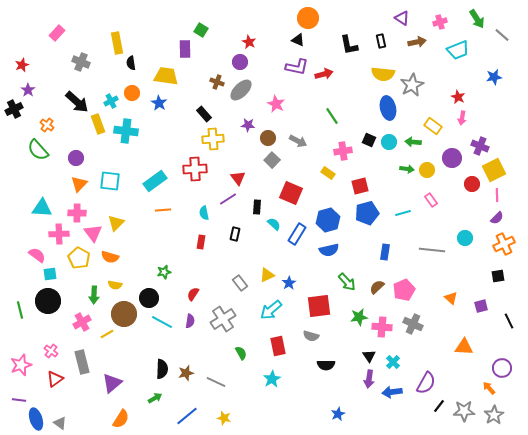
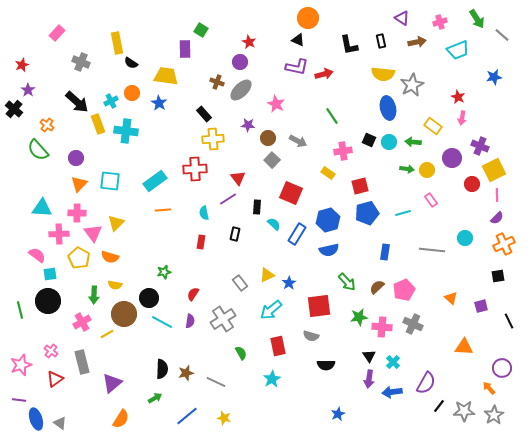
black semicircle at (131, 63): rotated 48 degrees counterclockwise
black cross at (14, 109): rotated 24 degrees counterclockwise
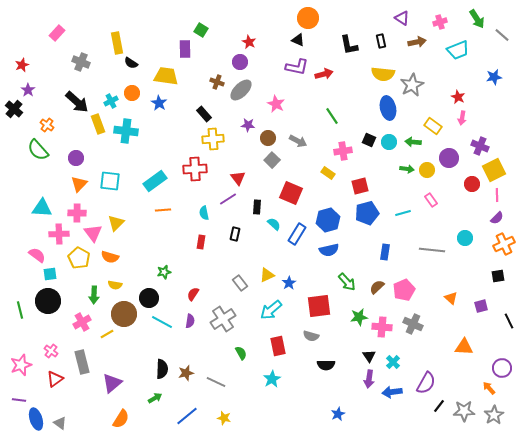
purple circle at (452, 158): moved 3 px left
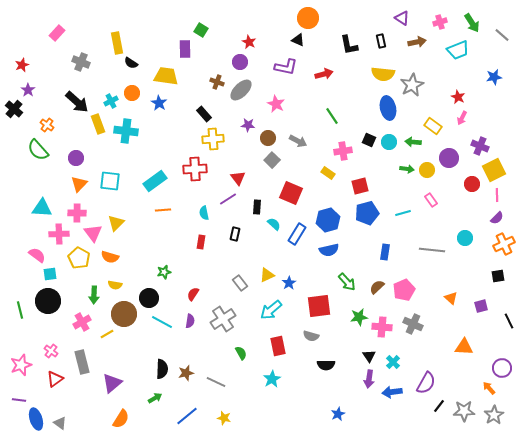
green arrow at (477, 19): moved 5 px left, 4 px down
purple L-shape at (297, 67): moved 11 px left
pink arrow at (462, 118): rotated 16 degrees clockwise
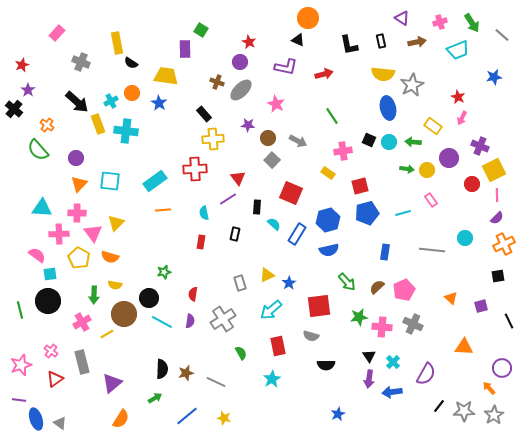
gray rectangle at (240, 283): rotated 21 degrees clockwise
red semicircle at (193, 294): rotated 24 degrees counterclockwise
purple semicircle at (426, 383): moved 9 px up
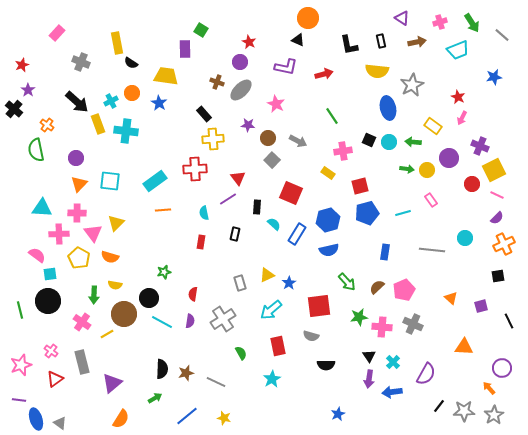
yellow semicircle at (383, 74): moved 6 px left, 3 px up
green semicircle at (38, 150): moved 2 px left; rotated 30 degrees clockwise
pink line at (497, 195): rotated 64 degrees counterclockwise
pink cross at (82, 322): rotated 24 degrees counterclockwise
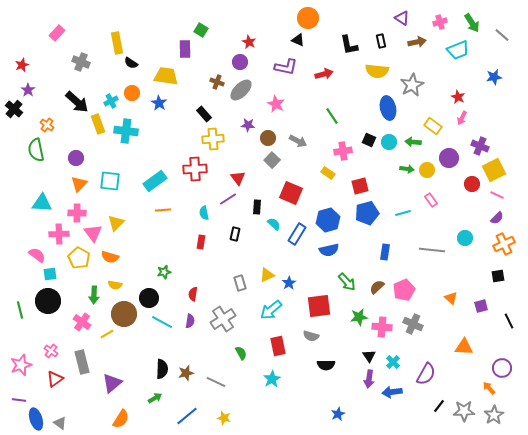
cyan triangle at (42, 208): moved 5 px up
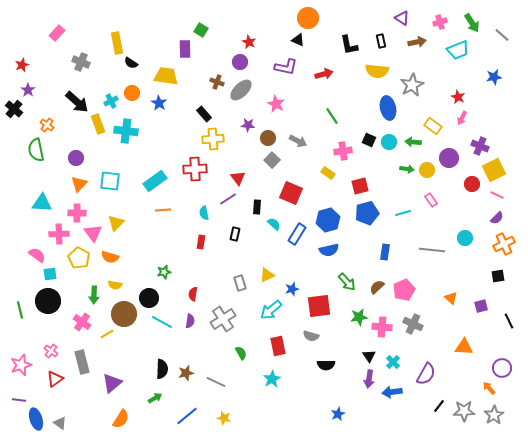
blue star at (289, 283): moved 3 px right, 6 px down; rotated 16 degrees clockwise
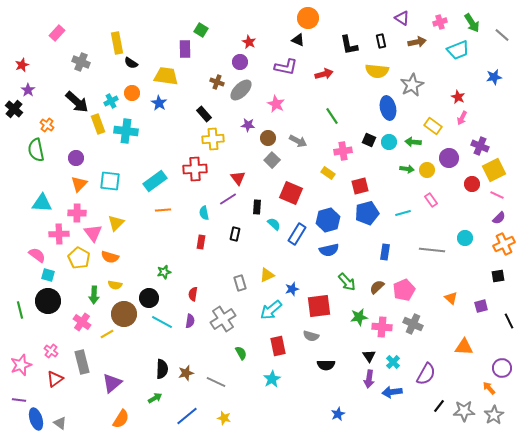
purple semicircle at (497, 218): moved 2 px right
cyan square at (50, 274): moved 2 px left, 1 px down; rotated 24 degrees clockwise
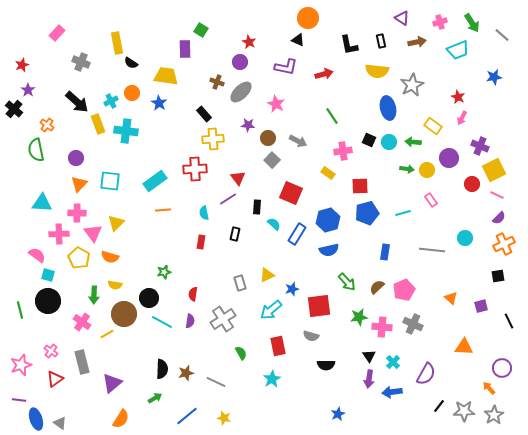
gray ellipse at (241, 90): moved 2 px down
red square at (360, 186): rotated 12 degrees clockwise
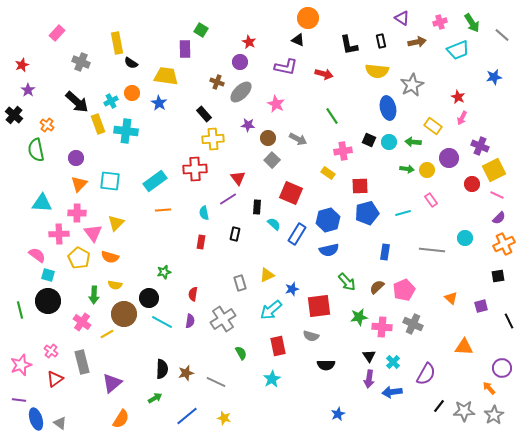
red arrow at (324, 74): rotated 30 degrees clockwise
black cross at (14, 109): moved 6 px down
gray arrow at (298, 141): moved 2 px up
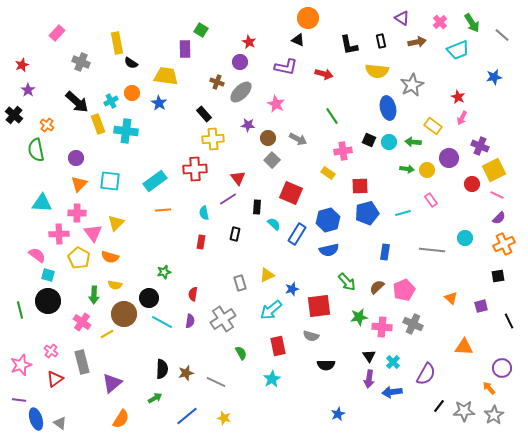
pink cross at (440, 22): rotated 24 degrees counterclockwise
